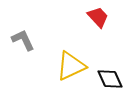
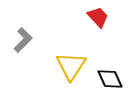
gray L-shape: rotated 70 degrees clockwise
yellow triangle: rotated 32 degrees counterclockwise
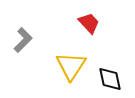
red trapezoid: moved 9 px left, 6 px down
black diamond: rotated 12 degrees clockwise
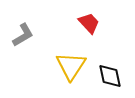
gray L-shape: moved 5 px up; rotated 15 degrees clockwise
black diamond: moved 3 px up
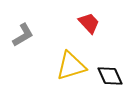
yellow triangle: rotated 40 degrees clockwise
black diamond: rotated 12 degrees counterclockwise
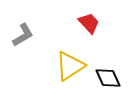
yellow triangle: moved 1 px left; rotated 16 degrees counterclockwise
black diamond: moved 2 px left, 2 px down
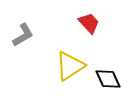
black diamond: moved 1 px down
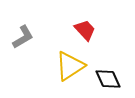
red trapezoid: moved 4 px left, 7 px down
gray L-shape: moved 2 px down
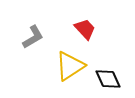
red trapezoid: moved 1 px up
gray L-shape: moved 10 px right
